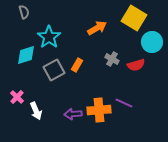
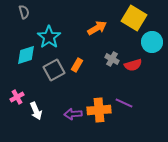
red semicircle: moved 3 px left
pink cross: rotated 16 degrees clockwise
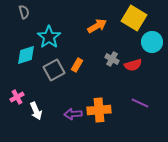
orange arrow: moved 2 px up
purple line: moved 16 px right
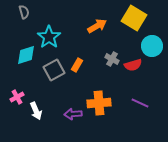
cyan circle: moved 4 px down
orange cross: moved 7 px up
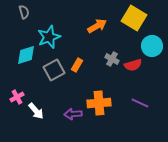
cyan star: rotated 15 degrees clockwise
white arrow: rotated 18 degrees counterclockwise
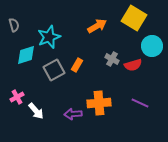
gray semicircle: moved 10 px left, 13 px down
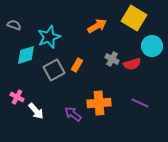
gray semicircle: rotated 56 degrees counterclockwise
red semicircle: moved 1 px left, 1 px up
pink cross: rotated 32 degrees counterclockwise
purple arrow: rotated 42 degrees clockwise
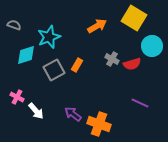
orange cross: moved 21 px down; rotated 25 degrees clockwise
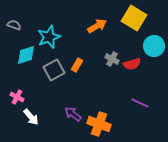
cyan circle: moved 2 px right
white arrow: moved 5 px left, 6 px down
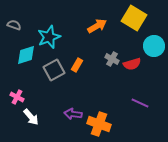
purple arrow: rotated 30 degrees counterclockwise
